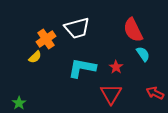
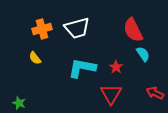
orange cross: moved 4 px left, 10 px up; rotated 18 degrees clockwise
yellow semicircle: moved 1 px down; rotated 96 degrees clockwise
green star: rotated 16 degrees counterclockwise
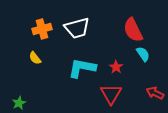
green star: rotated 24 degrees clockwise
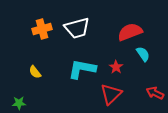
red semicircle: moved 3 px left, 2 px down; rotated 95 degrees clockwise
yellow semicircle: moved 14 px down
cyan L-shape: moved 1 px down
red triangle: rotated 15 degrees clockwise
green star: rotated 24 degrees clockwise
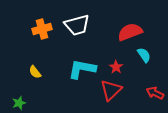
white trapezoid: moved 3 px up
cyan semicircle: moved 1 px right, 1 px down
red triangle: moved 4 px up
green star: rotated 16 degrees counterclockwise
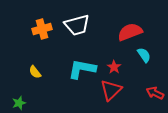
red star: moved 2 px left
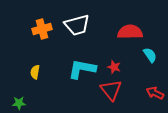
red semicircle: rotated 20 degrees clockwise
cyan semicircle: moved 6 px right
red star: rotated 16 degrees counterclockwise
yellow semicircle: rotated 48 degrees clockwise
red triangle: rotated 25 degrees counterclockwise
green star: rotated 16 degrees clockwise
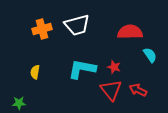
red arrow: moved 17 px left, 3 px up
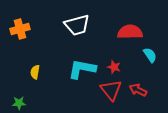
orange cross: moved 22 px left
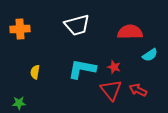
orange cross: rotated 12 degrees clockwise
cyan semicircle: rotated 91 degrees clockwise
